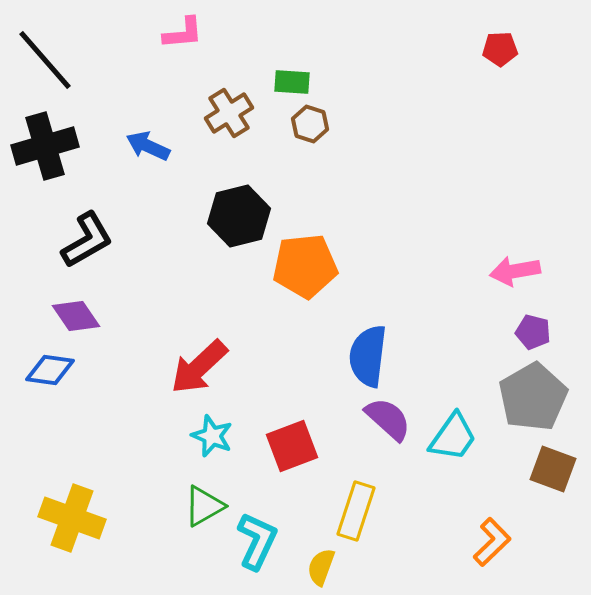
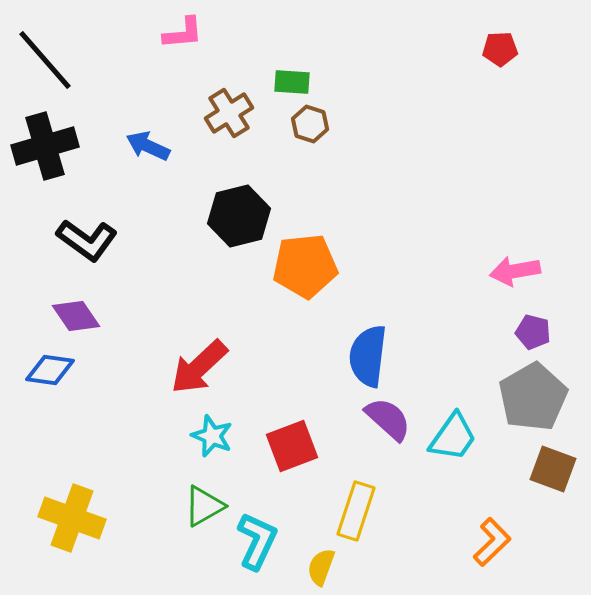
black L-shape: rotated 66 degrees clockwise
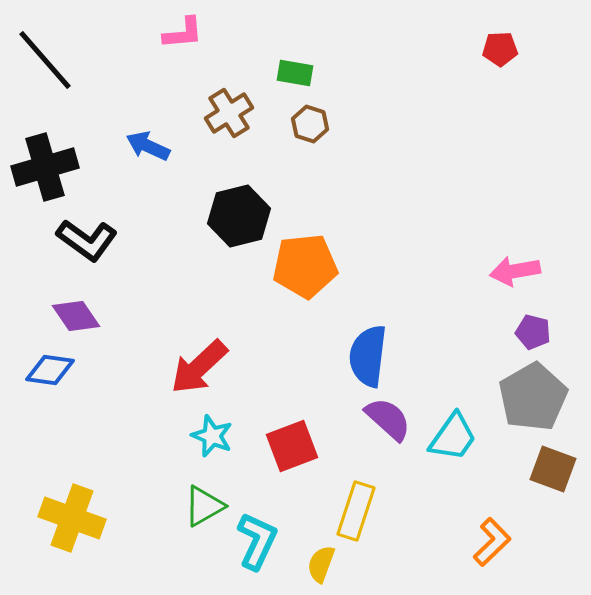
green rectangle: moved 3 px right, 9 px up; rotated 6 degrees clockwise
black cross: moved 21 px down
yellow semicircle: moved 3 px up
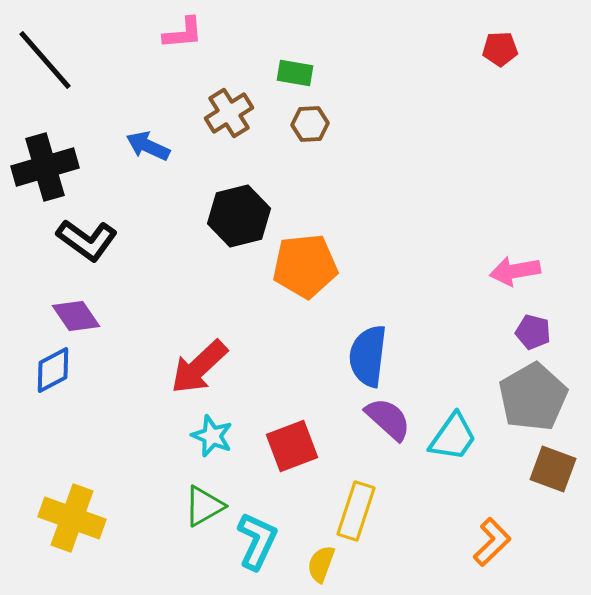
brown hexagon: rotated 21 degrees counterclockwise
blue diamond: moved 3 px right; rotated 36 degrees counterclockwise
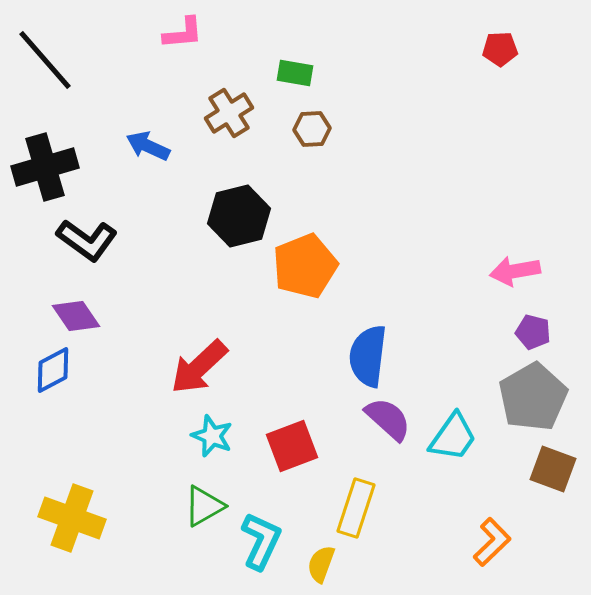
brown hexagon: moved 2 px right, 5 px down
orange pentagon: rotated 16 degrees counterclockwise
yellow rectangle: moved 3 px up
cyan L-shape: moved 4 px right
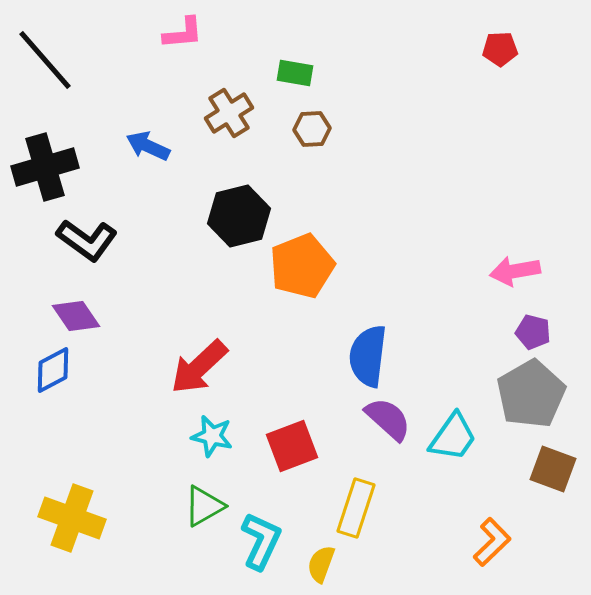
orange pentagon: moved 3 px left
gray pentagon: moved 2 px left, 3 px up
cyan star: rotated 9 degrees counterclockwise
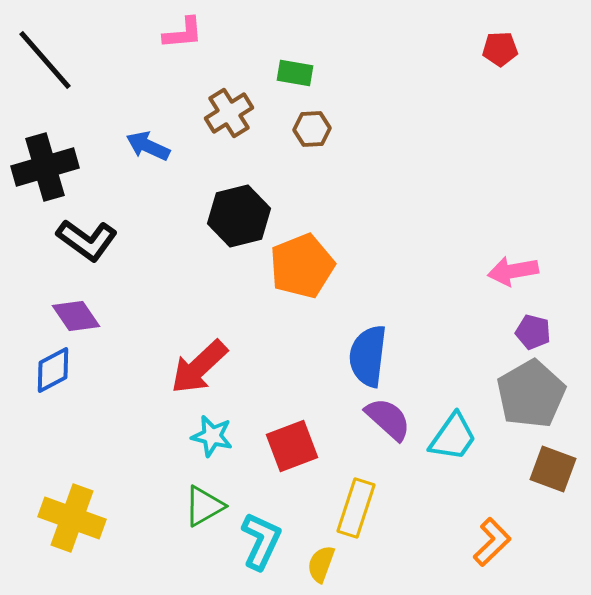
pink arrow: moved 2 px left
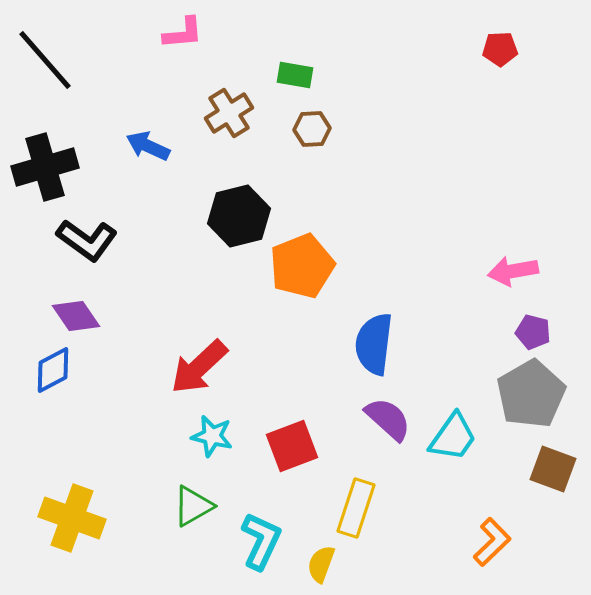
green rectangle: moved 2 px down
blue semicircle: moved 6 px right, 12 px up
green triangle: moved 11 px left
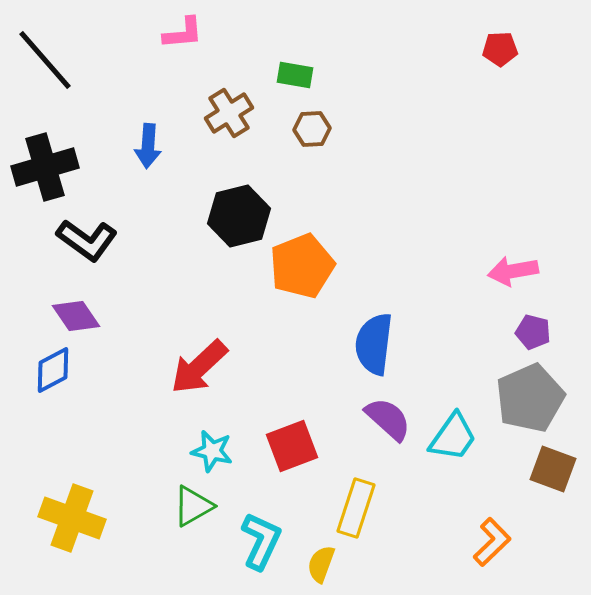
blue arrow: rotated 111 degrees counterclockwise
gray pentagon: moved 1 px left, 4 px down; rotated 6 degrees clockwise
cyan star: moved 15 px down
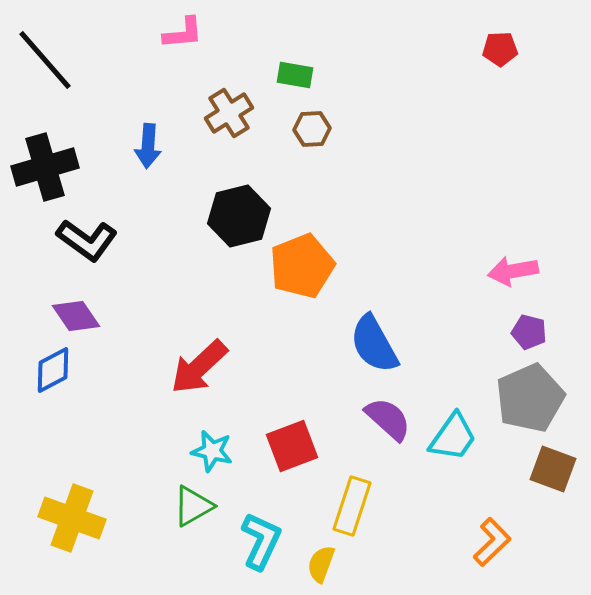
purple pentagon: moved 4 px left
blue semicircle: rotated 36 degrees counterclockwise
yellow rectangle: moved 4 px left, 2 px up
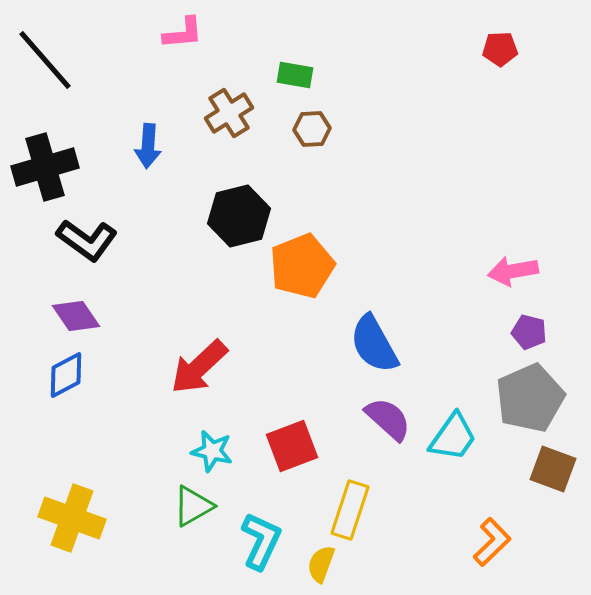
blue diamond: moved 13 px right, 5 px down
yellow rectangle: moved 2 px left, 4 px down
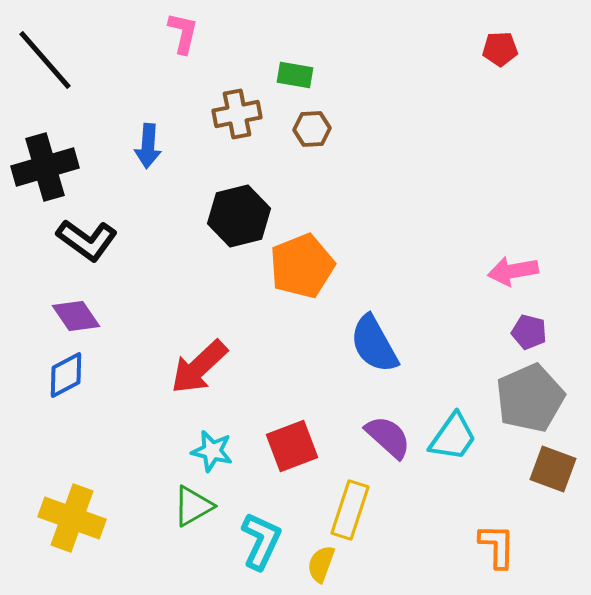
pink L-shape: rotated 72 degrees counterclockwise
brown cross: moved 8 px right, 1 px down; rotated 21 degrees clockwise
purple semicircle: moved 18 px down
orange L-shape: moved 5 px right, 4 px down; rotated 45 degrees counterclockwise
